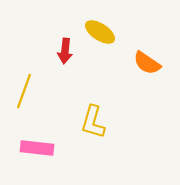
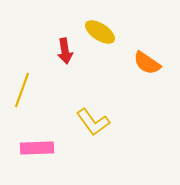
red arrow: rotated 15 degrees counterclockwise
yellow line: moved 2 px left, 1 px up
yellow L-shape: rotated 52 degrees counterclockwise
pink rectangle: rotated 8 degrees counterclockwise
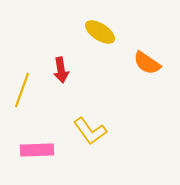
red arrow: moved 4 px left, 19 px down
yellow L-shape: moved 3 px left, 9 px down
pink rectangle: moved 2 px down
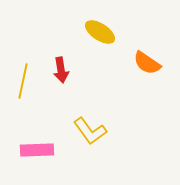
yellow line: moved 1 px right, 9 px up; rotated 8 degrees counterclockwise
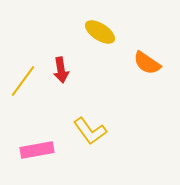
yellow line: rotated 24 degrees clockwise
pink rectangle: rotated 8 degrees counterclockwise
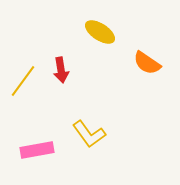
yellow L-shape: moved 1 px left, 3 px down
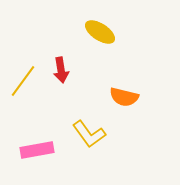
orange semicircle: moved 23 px left, 34 px down; rotated 20 degrees counterclockwise
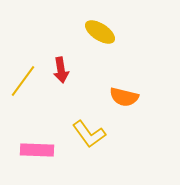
pink rectangle: rotated 12 degrees clockwise
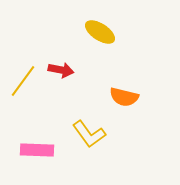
red arrow: rotated 70 degrees counterclockwise
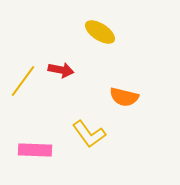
pink rectangle: moved 2 px left
